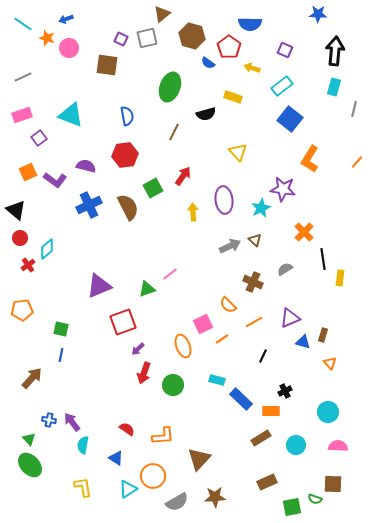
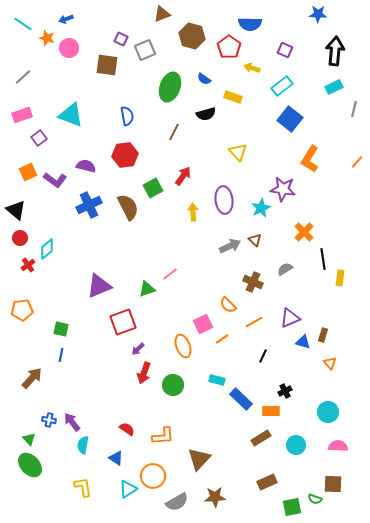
brown triangle at (162, 14): rotated 18 degrees clockwise
gray square at (147, 38): moved 2 px left, 12 px down; rotated 10 degrees counterclockwise
blue semicircle at (208, 63): moved 4 px left, 16 px down
gray line at (23, 77): rotated 18 degrees counterclockwise
cyan rectangle at (334, 87): rotated 48 degrees clockwise
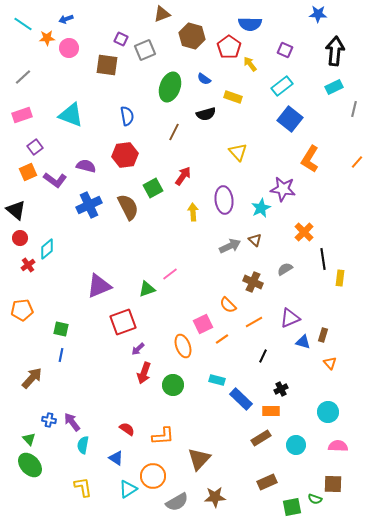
orange star at (47, 38): rotated 21 degrees counterclockwise
yellow arrow at (252, 68): moved 2 px left, 4 px up; rotated 35 degrees clockwise
purple square at (39, 138): moved 4 px left, 9 px down
black cross at (285, 391): moved 4 px left, 2 px up
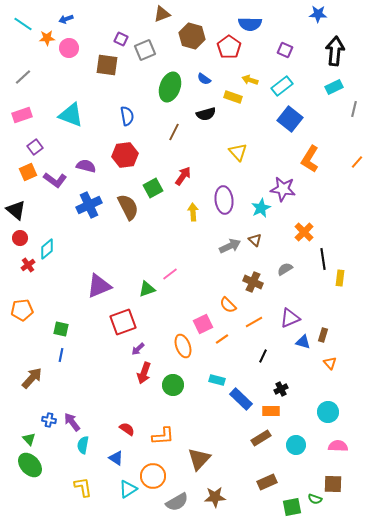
yellow arrow at (250, 64): moved 16 px down; rotated 35 degrees counterclockwise
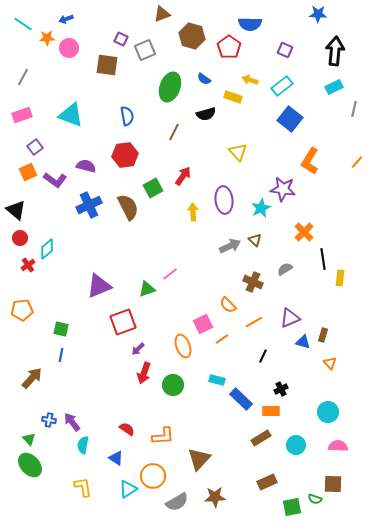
gray line at (23, 77): rotated 18 degrees counterclockwise
orange L-shape at (310, 159): moved 2 px down
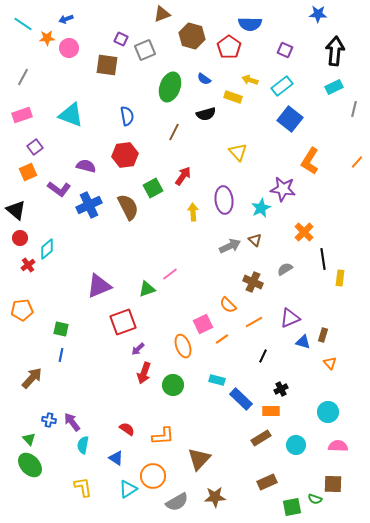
purple L-shape at (55, 180): moved 4 px right, 9 px down
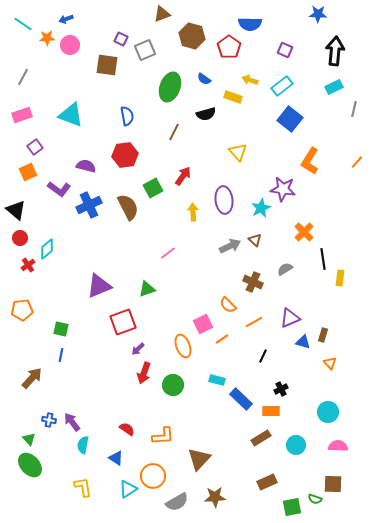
pink circle at (69, 48): moved 1 px right, 3 px up
pink line at (170, 274): moved 2 px left, 21 px up
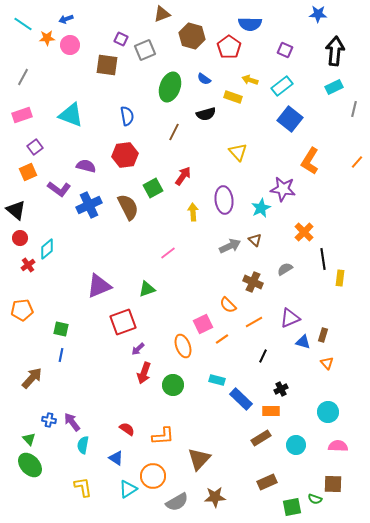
orange triangle at (330, 363): moved 3 px left
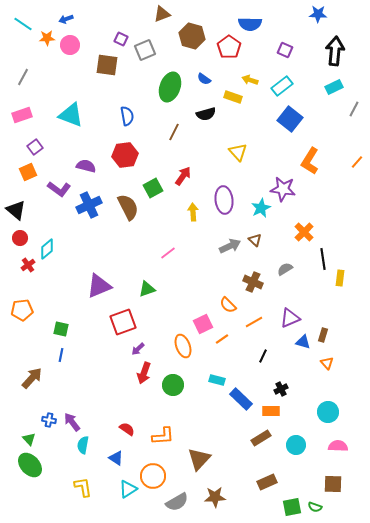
gray line at (354, 109): rotated 14 degrees clockwise
green semicircle at (315, 499): moved 8 px down
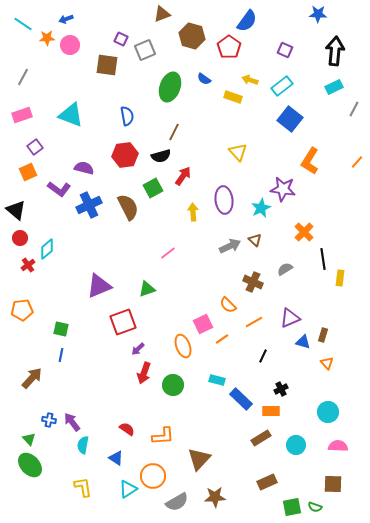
blue semicircle at (250, 24): moved 3 px left, 3 px up; rotated 55 degrees counterclockwise
black semicircle at (206, 114): moved 45 px left, 42 px down
purple semicircle at (86, 166): moved 2 px left, 2 px down
